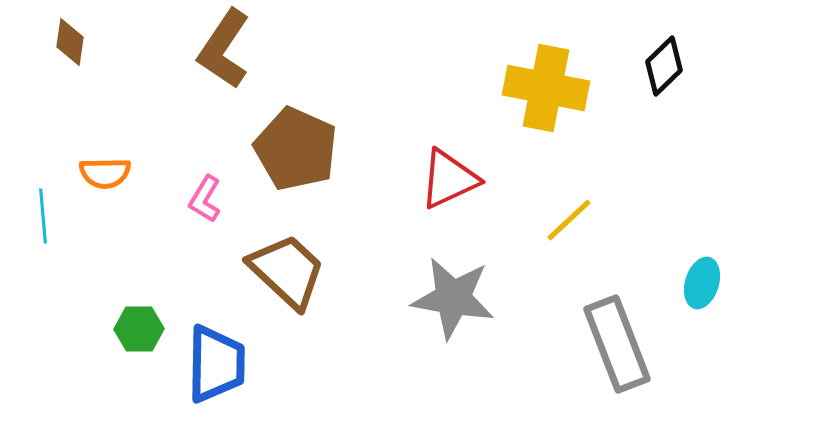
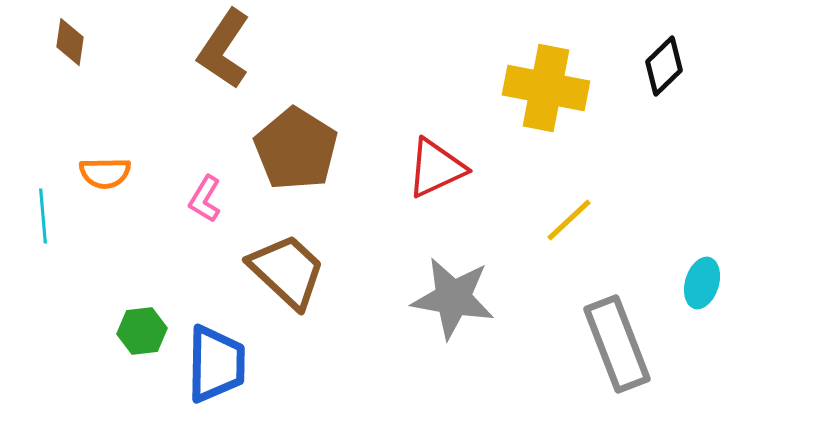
brown pentagon: rotated 8 degrees clockwise
red triangle: moved 13 px left, 11 px up
green hexagon: moved 3 px right, 2 px down; rotated 6 degrees counterclockwise
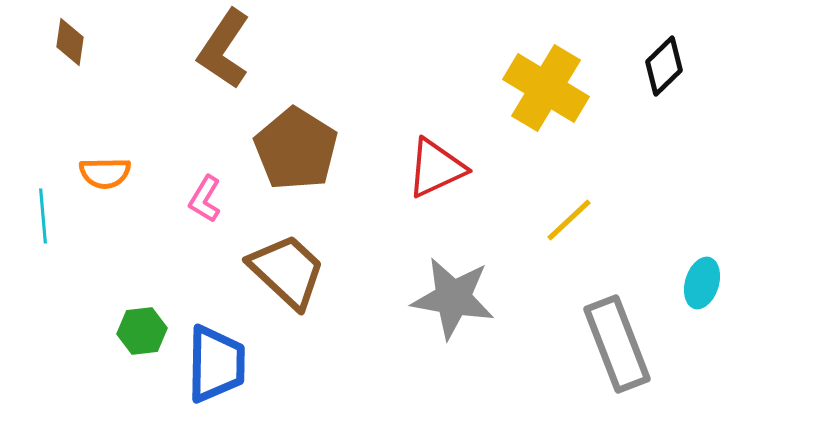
yellow cross: rotated 20 degrees clockwise
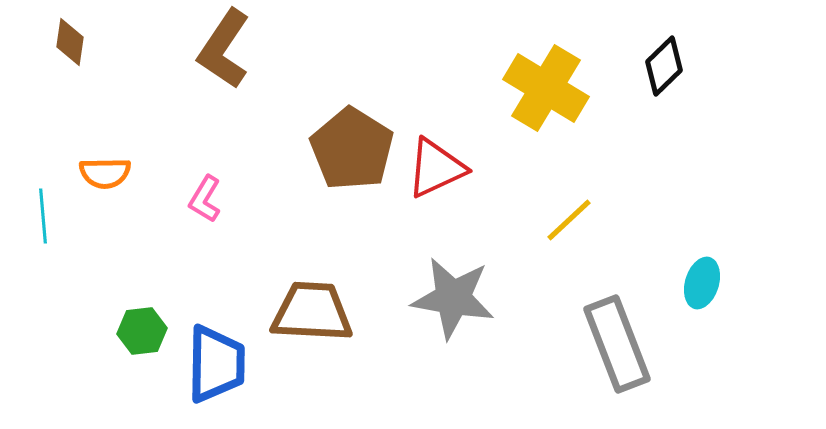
brown pentagon: moved 56 px right
brown trapezoid: moved 25 px right, 41 px down; rotated 40 degrees counterclockwise
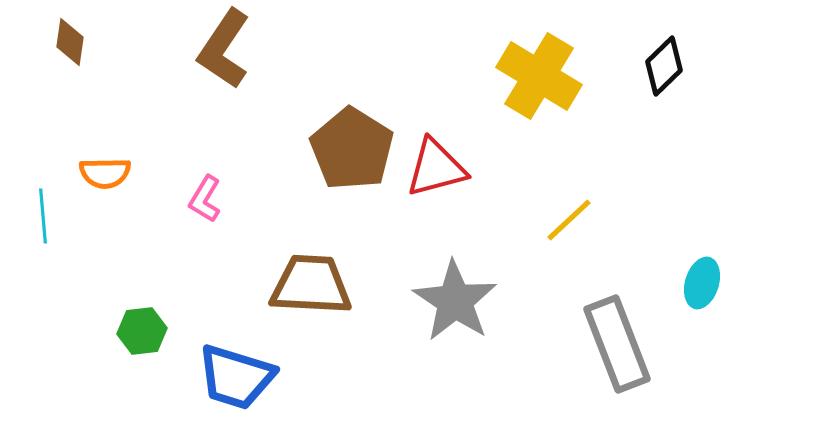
yellow cross: moved 7 px left, 12 px up
red triangle: rotated 10 degrees clockwise
gray star: moved 2 px right, 3 px down; rotated 24 degrees clockwise
brown trapezoid: moved 1 px left, 27 px up
blue trapezoid: moved 20 px right, 13 px down; rotated 106 degrees clockwise
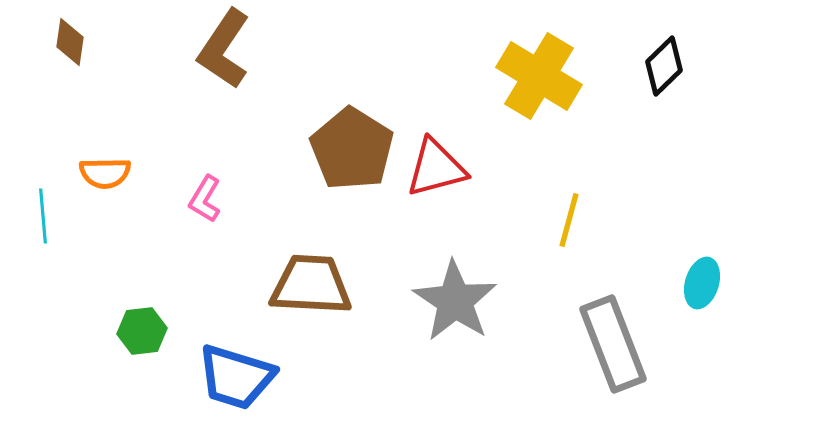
yellow line: rotated 32 degrees counterclockwise
gray rectangle: moved 4 px left
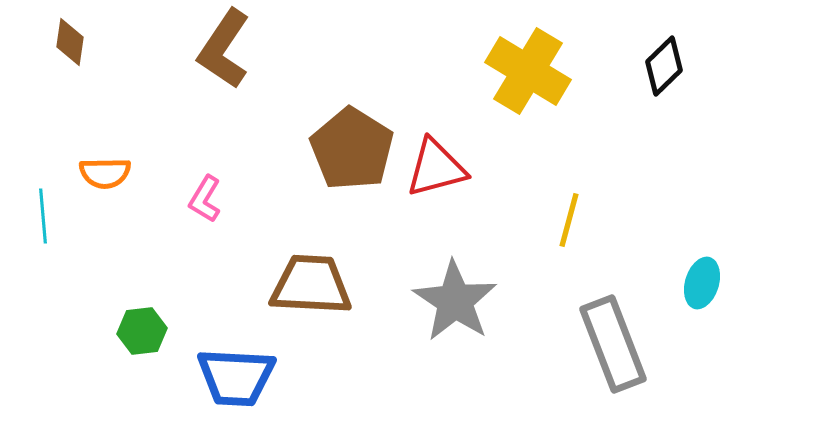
yellow cross: moved 11 px left, 5 px up
blue trapezoid: rotated 14 degrees counterclockwise
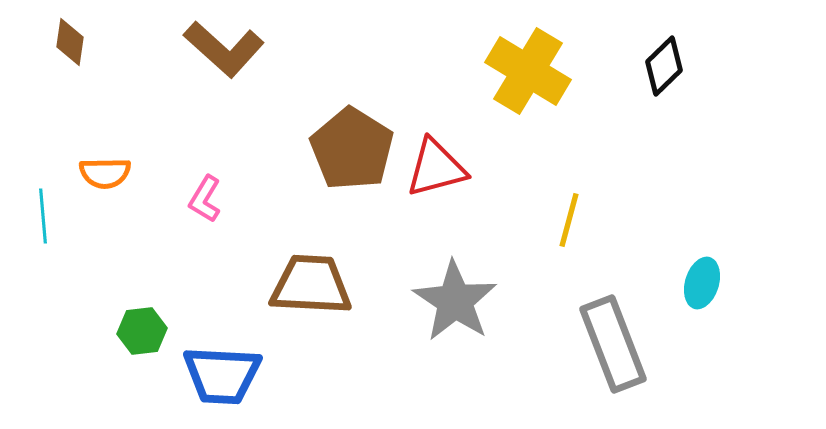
brown L-shape: rotated 82 degrees counterclockwise
blue trapezoid: moved 14 px left, 2 px up
